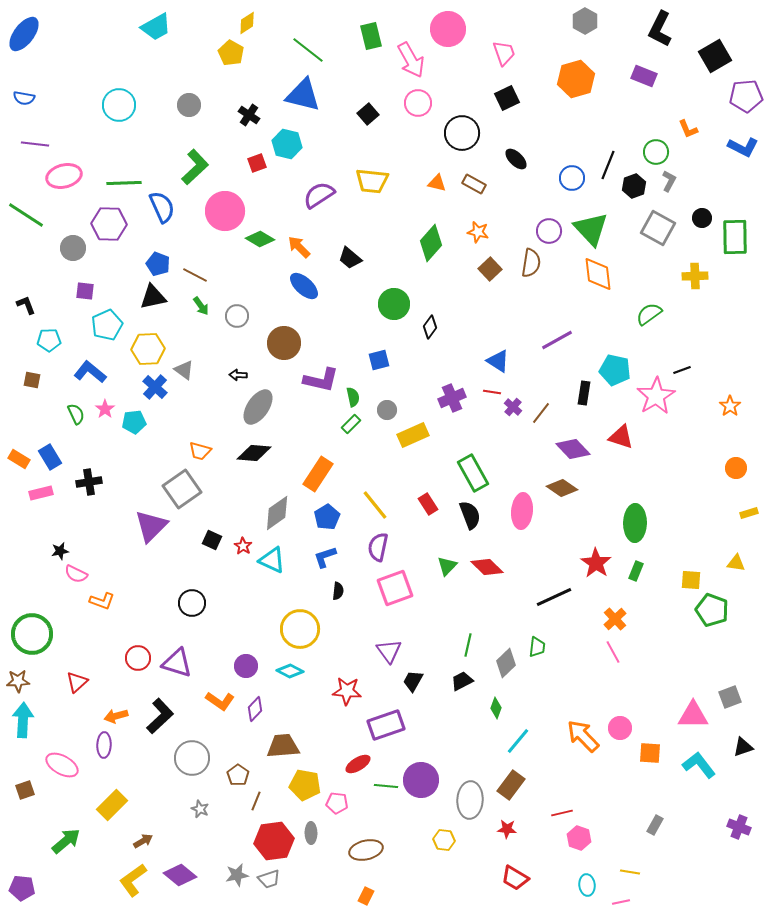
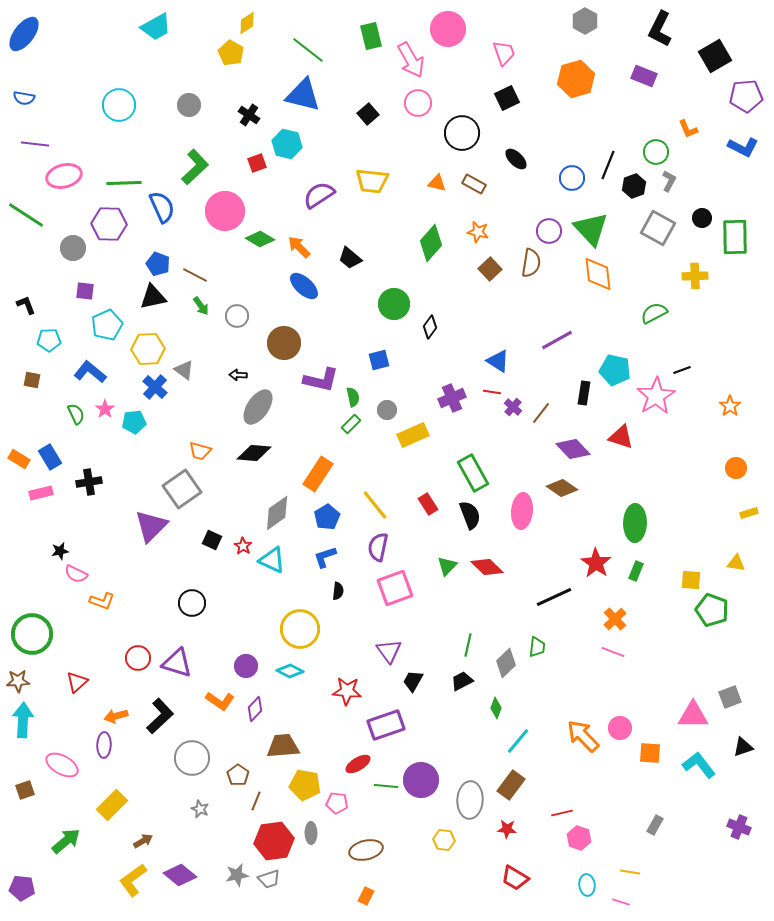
green semicircle at (649, 314): moved 5 px right, 1 px up; rotated 8 degrees clockwise
pink line at (613, 652): rotated 40 degrees counterclockwise
pink line at (621, 902): rotated 30 degrees clockwise
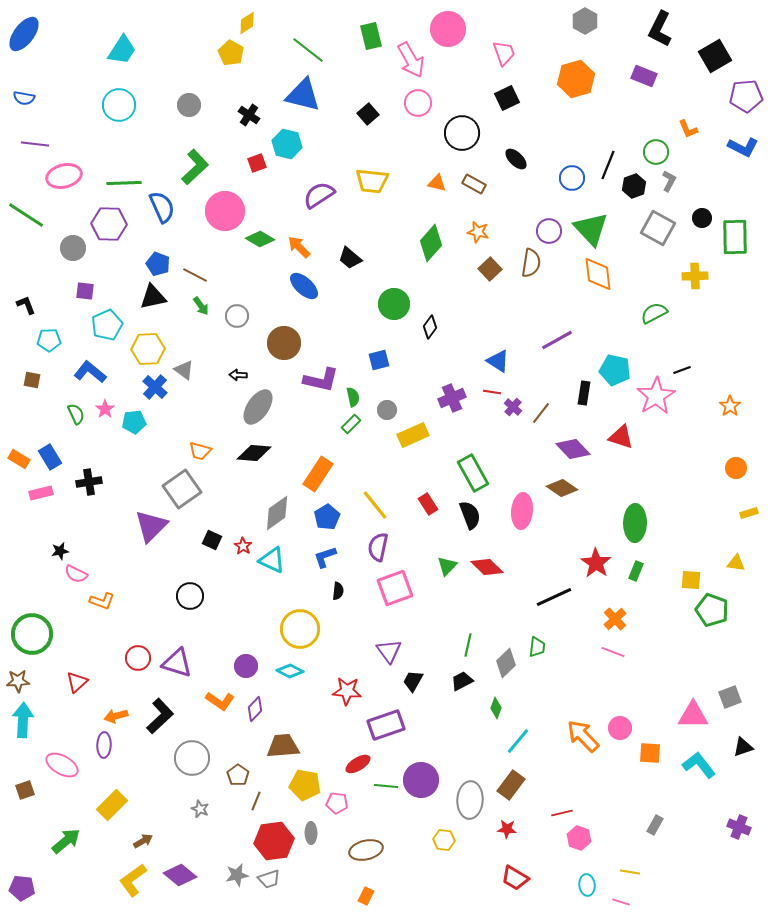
cyan trapezoid at (156, 27): moved 34 px left, 23 px down; rotated 28 degrees counterclockwise
black circle at (192, 603): moved 2 px left, 7 px up
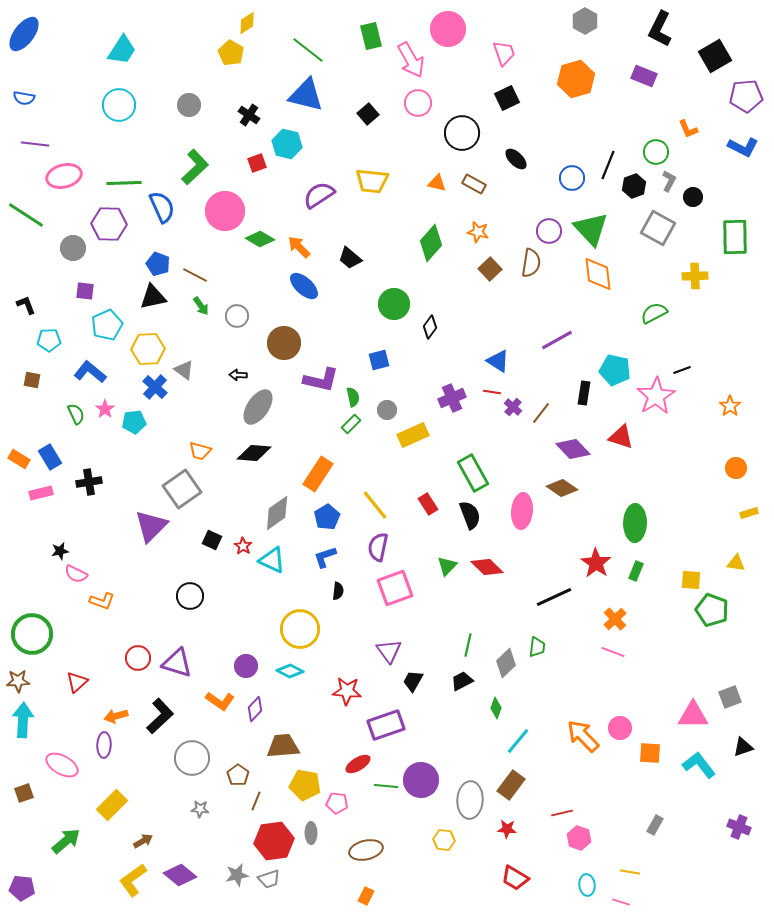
blue triangle at (303, 95): moved 3 px right
black circle at (702, 218): moved 9 px left, 21 px up
brown square at (25, 790): moved 1 px left, 3 px down
gray star at (200, 809): rotated 18 degrees counterclockwise
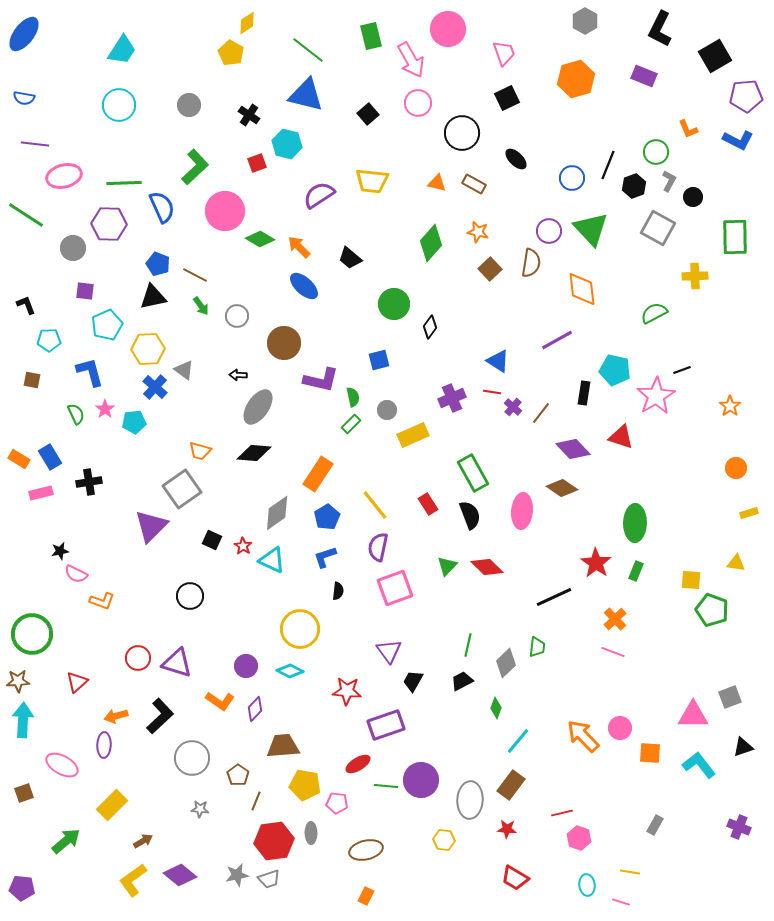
blue L-shape at (743, 147): moved 5 px left, 7 px up
orange diamond at (598, 274): moved 16 px left, 15 px down
blue L-shape at (90, 372): rotated 36 degrees clockwise
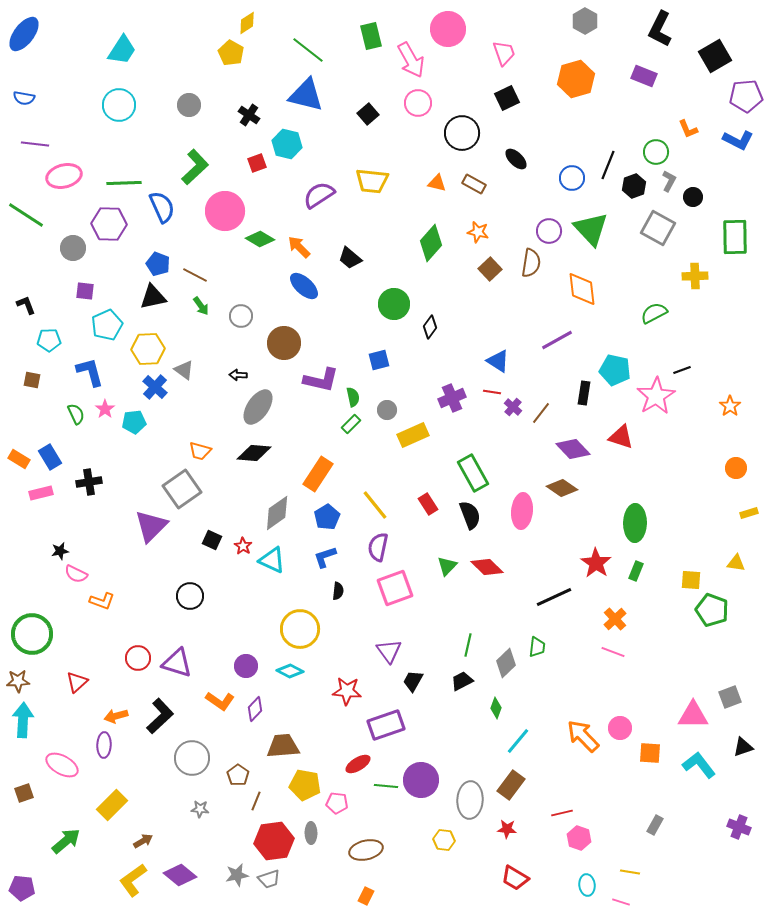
gray circle at (237, 316): moved 4 px right
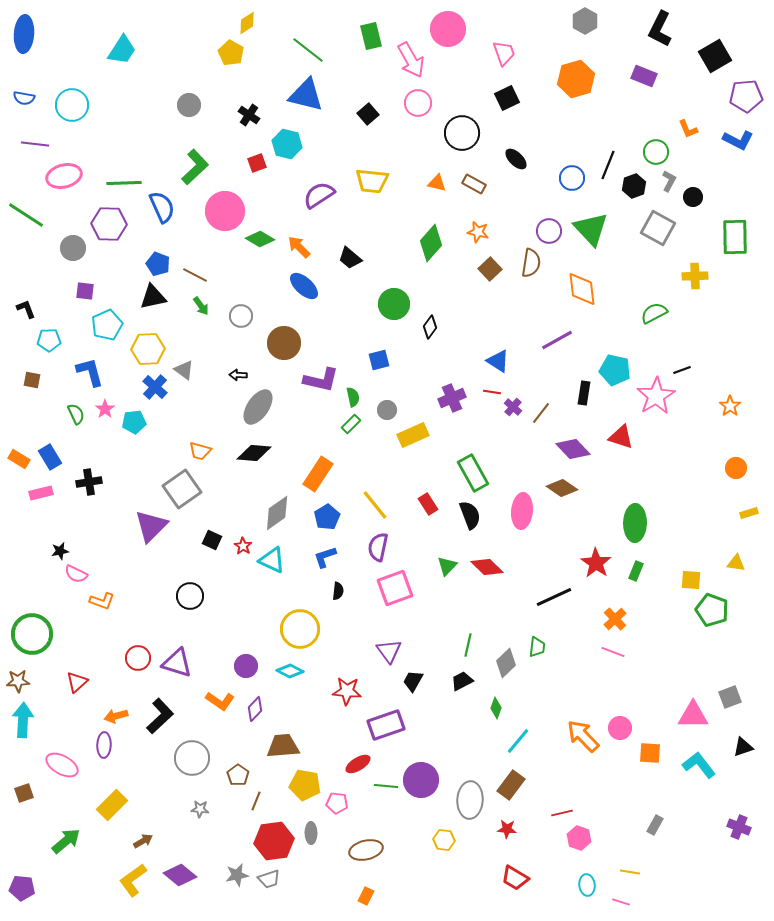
blue ellipse at (24, 34): rotated 33 degrees counterclockwise
cyan circle at (119, 105): moved 47 px left
black L-shape at (26, 305): moved 4 px down
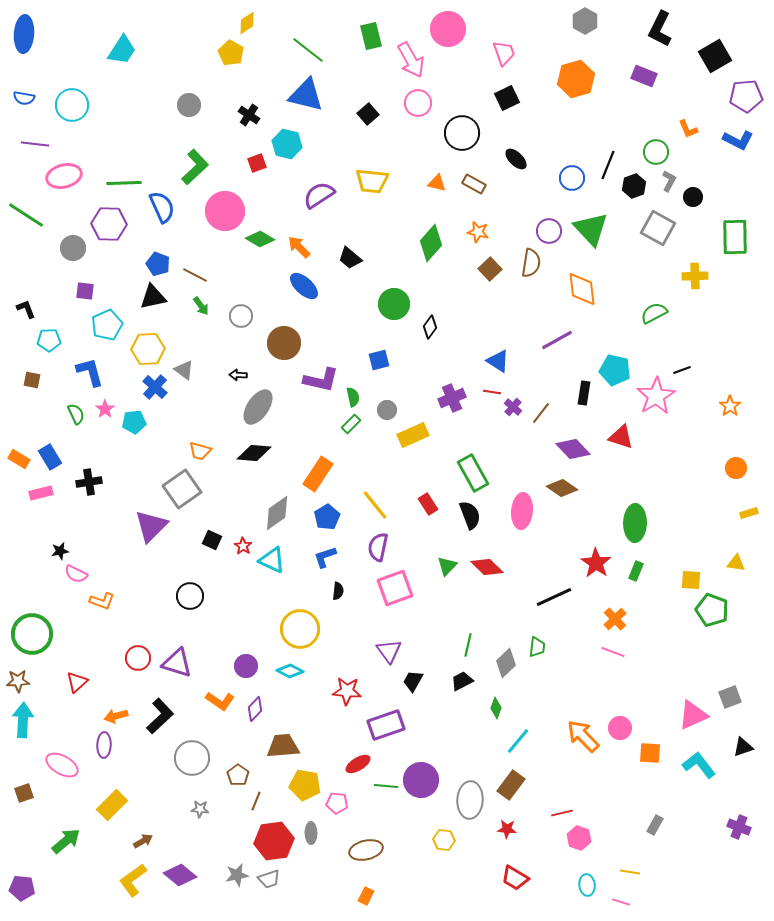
pink triangle at (693, 715): rotated 24 degrees counterclockwise
